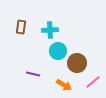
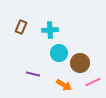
brown rectangle: rotated 16 degrees clockwise
cyan circle: moved 1 px right, 2 px down
brown circle: moved 3 px right
pink line: rotated 14 degrees clockwise
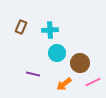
cyan circle: moved 2 px left
orange arrow: moved 1 px up; rotated 112 degrees clockwise
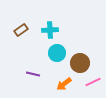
brown rectangle: moved 3 px down; rotated 32 degrees clockwise
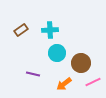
brown circle: moved 1 px right
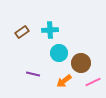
brown rectangle: moved 1 px right, 2 px down
cyan circle: moved 2 px right
orange arrow: moved 3 px up
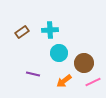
brown circle: moved 3 px right
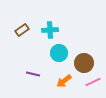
brown rectangle: moved 2 px up
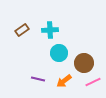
purple line: moved 5 px right, 5 px down
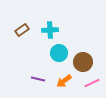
brown circle: moved 1 px left, 1 px up
pink line: moved 1 px left, 1 px down
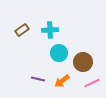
orange arrow: moved 2 px left
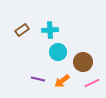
cyan circle: moved 1 px left, 1 px up
